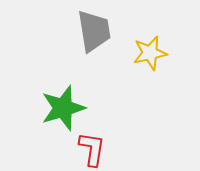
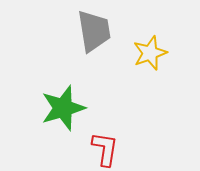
yellow star: rotated 8 degrees counterclockwise
red L-shape: moved 13 px right
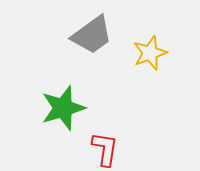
gray trapezoid: moved 2 px left, 4 px down; rotated 63 degrees clockwise
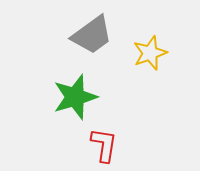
green star: moved 12 px right, 11 px up
red L-shape: moved 1 px left, 4 px up
